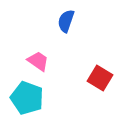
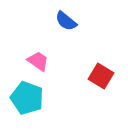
blue semicircle: rotated 70 degrees counterclockwise
red square: moved 1 px right, 2 px up
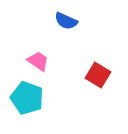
blue semicircle: rotated 15 degrees counterclockwise
red square: moved 3 px left, 1 px up
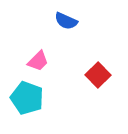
pink trapezoid: rotated 100 degrees clockwise
red square: rotated 15 degrees clockwise
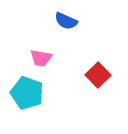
pink trapezoid: moved 3 px right, 3 px up; rotated 55 degrees clockwise
cyan pentagon: moved 5 px up
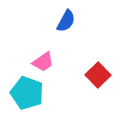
blue semicircle: rotated 85 degrees counterclockwise
pink trapezoid: moved 2 px right, 4 px down; rotated 45 degrees counterclockwise
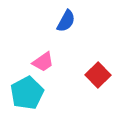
cyan pentagon: rotated 24 degrees clockwise
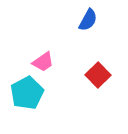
blue semicircle: moved 22 px right, 1 px up
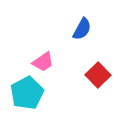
blue semicircle: moved 6 px left, 9 px down
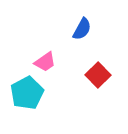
pink trapezoid: moved 2 px right
